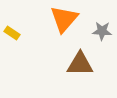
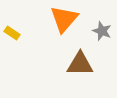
gray star: rotated 18 degrees clockwise
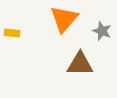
yellow rectangle: rotated 28 degrees counterclockwise
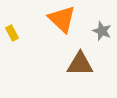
orange triangle: moved 2 px left; rotated 28 degrees counterclockwise
yellow rectangle: rotated 56 degrees clockwise
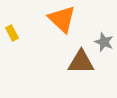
gray star: moved 2 px right, 11 px down
brown triangle: moved 1 px right, 2 px up
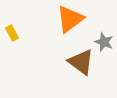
orange triangle: moved 8 px right; rotated 40 degrees clockwise
brown triangle: rotated 36 degrees clockwise
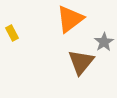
gray star: rotated 18 degrees clockwise
brown triangle: rotated 32 degrees clockwise
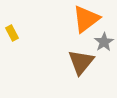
orange triangle: moved 16 px right
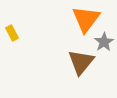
orange triangle: rotated 16 degrees counterclockwise
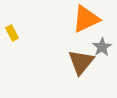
orange triangle: rotated 28 degrees clockwise
gray star: moved 2 px left, 5 px down
